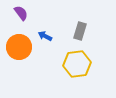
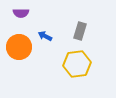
purple semicircle: rotated 126 degrees clockwise
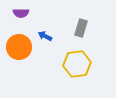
gray rectangle: moved 1 px right, 3 px up
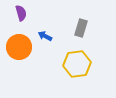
purple semicircle: rotated 105 degrees counterclockwise
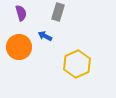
gray rectangle: moved 23 px left, 16 px up
yellow hexagon: rotated 16 degrees counterclockwise
